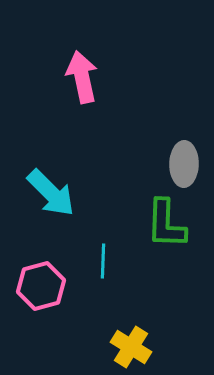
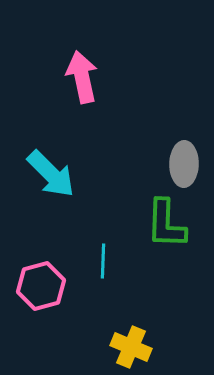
cyan arrow: moved 19 px up
yellow cross: rotated 9 degrees counterclockwise
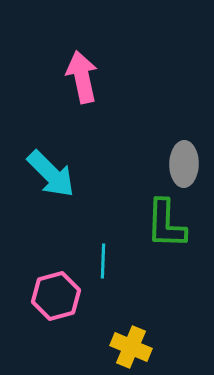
pink hexagon: moved 15 px right, 10 px down
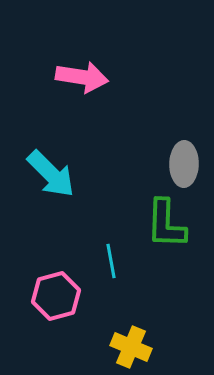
pink arrow: rotated 111 degrees clockwise
cyan line: moved 8 px right; rotated 12 degrees counterclockwise
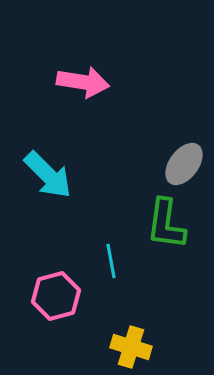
pink arrow: moved 1 px right, 5 px down
gray ellipse: rotated 36 degrees clockwise
cyan arrow: moved 3 px left, 1 px down
green L-shape: rotated 6 degrees clockwise
yellow cross: rotated 6 degrees counterclockwise
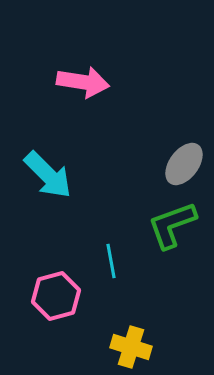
green L-shape: moved 6 px right, 1 px down; rotated 62 degrees clockwise
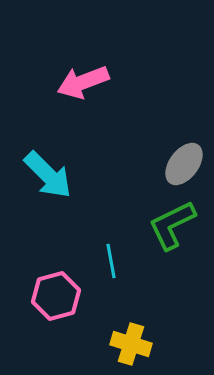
pink arrow: rotated 150 degrees clockwise
green L-shape: rotated 6 degrees counterclockwise
yellow cross: moved 3 px up
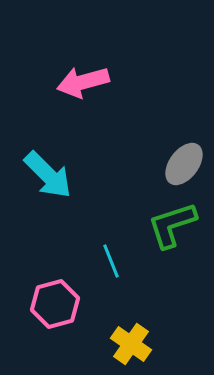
pink arrow: rotated 6 degrees clockwise
green L-shape: rotated 8 degrees clockwise
cyan line: rotated 12 degrees counterclockwise
pink hexagon: moved 1 px left, 8 px down
yellow cross: rotated 18 degrees clockwise
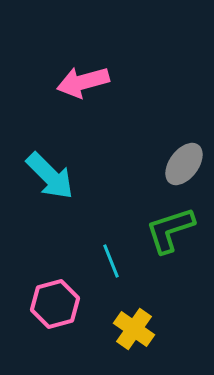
cyan arrow: moved 2 px right, 1 px down
green L-shape: moved 2 px left, 5 px down
yellow cross: moved 3 px right, 15 px up
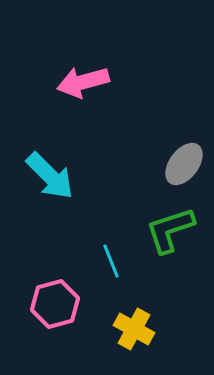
yellow cross: rotated 6 degrees counterclockwise
